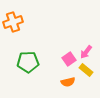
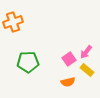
yellow rectangle: moved 1 px right
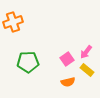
pink square: moved 2 px left
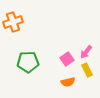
yellow rectangle: rotated 24 degrees clockwise
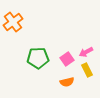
orange cross: rotated 18 degrees counterclockwise
pink arrow: rotated 24 degrees clockwise
green pentagon: moved 10 px right, 4 px up
orange semicircle: moved 1 px left
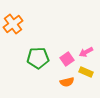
orange cross: moved 2 px down
yellow rectangle: moved 1 px left, 2 px down; rotated 40 degrees counterclockwise
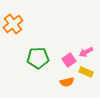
pink square: moved 2 px right, 1 px down
